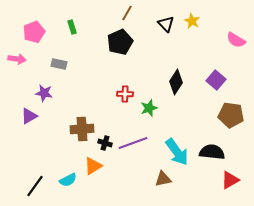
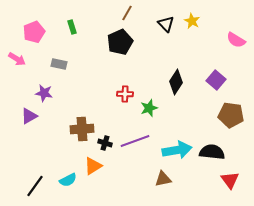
pink arrow: rotated 24 degrees clockwise
purple line: moved 2 px right, 2 px up
cyan arrow: moved 2 px up; rotated 64 degrees counterclockwise
red triangle: rotated 36 degrees counterclockwise
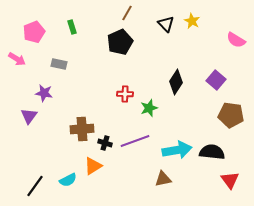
purple triangle: rotated 24 degrees counterclockwise
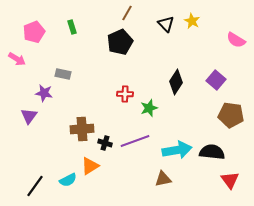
gray rectangle: moved 4 px right, 10 px down
orange triangle: moved 3 px left
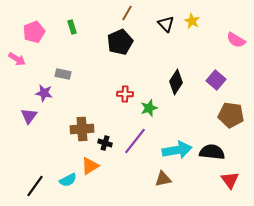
purple line: rotated 32 degrees counterclockwise
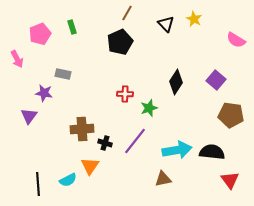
yellow star: moved 2 px right, 2 px up
pink pentagon: moved 6 px right, 2 px down
pink arrow: rotated 30 degrees clockwise
orange triangle: rotated 24 degrees counterclockwise
black line: moved 3 px right, 2 px up; rotated 40 degrees counterclockwise
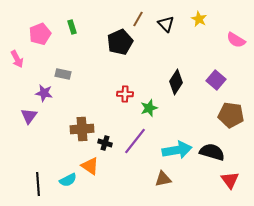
brown line: moved 11 px right, 6 px down
yellow star: moved 5 px right
black semicircle: rotated 10 degrees clockwise
orange triangle: rotated 30 degrees counterclockwise
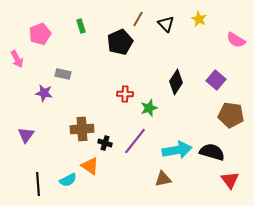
green rectangle: moved 9 px right, 1 px up
purple triangle: moved 3 px left, 19 px down
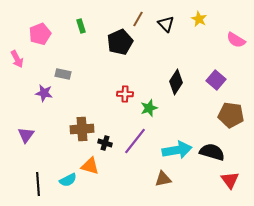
orange triangle: rotated 18 degrees counterclockwise
